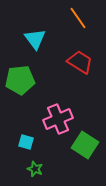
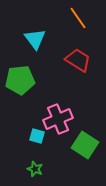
red trapezoid: moved 2 px left, 2 px up
cyan square: moved 11 px right, 6 px up
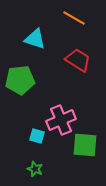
orange line: moved 4 px left; rotated 25 degrees counterclockwise
cyan triangle: rotated 35 degrees counterclockwise
pink cross: moved 3 px right, 1 px down
green square: rotated 28 degrees counterclockwise
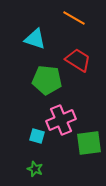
green pentagon: moved 27 px right; rotated 12 degrees clockwise
green square: moved 4 px right, 2 px up; rotated 12 degrees counterclockwise
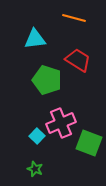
orange line: rotated 15 degrees counterclockwise
cyan triangle: rotated 25 degrees counterclockwise
green pentagon: rotated 12 degrees clockwise
pink cross: moved 3 px down
cyan square: rotated 28 degrees clockwise
green square: rotated 28 degrees clockwise
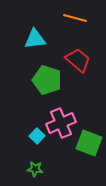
orange line: moved 1 px right
red trapezoid: rotated 8 degrees clockwise
green star: rotated 14 degrees counterclockwise
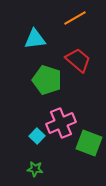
orange line: rotated 45 degrees counterclockwise
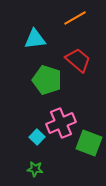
cyan square: moved 1 px down
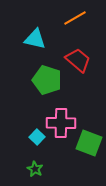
cyan triangle: rotated 20 degrees clockwise
pink cross: rotated 24 degrees clockwise
green star: rotated 21 degrees clockwise
